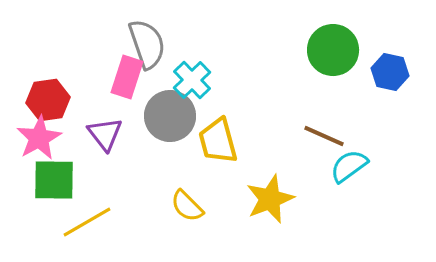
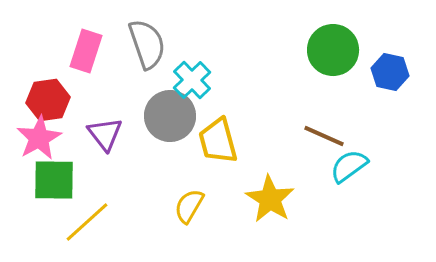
pink rectangle: moved 41 px left, 26 px up
yellow star: rotated 18 degrees counterclockwise
yellow semicircle: moved 2 px right; rotated 75 degrees clockwise
yellow line: rotated 12 degrees counterclockwise
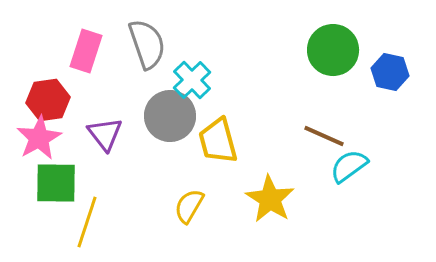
green square: moved 2 px right, 3 px down
yellow line: rotated 30 degrees counterclockwise
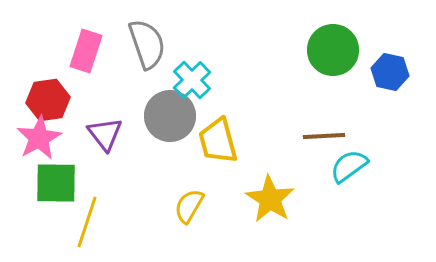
brown line: rotated 27 degrees counterclockwise
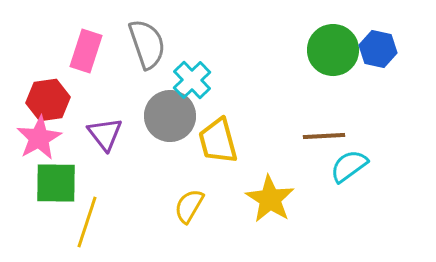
blue hexagon: moved 12 px left, 23 px up
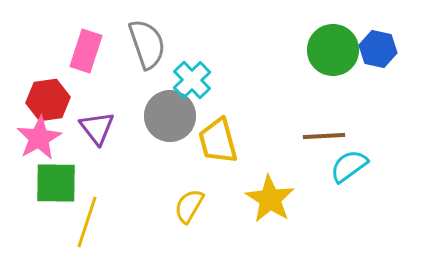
purple triangle: moved 8 px left, 6 px up
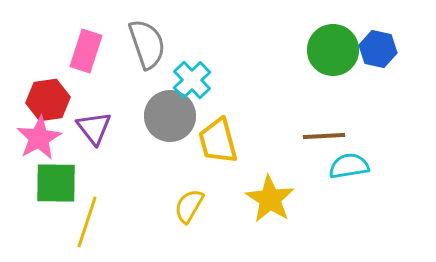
purple triangle: moved 3 px left
cyan semicircle: rotated 27 degrees clockwise
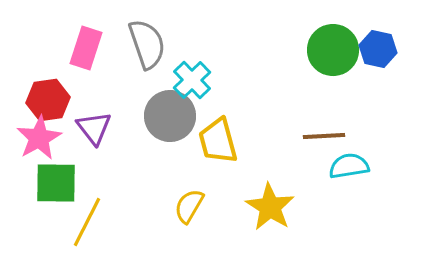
pink rectangle: moved 3 px up
yellow star: moved 8 px down
yellow line: rotated 9 degrees clockwise
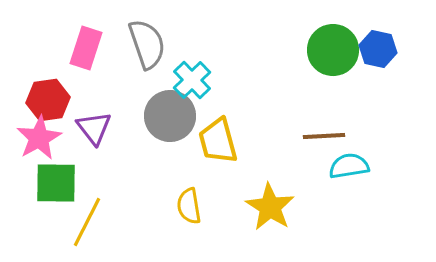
yellow semicircle: rotated 39 degrees counterclockwise
